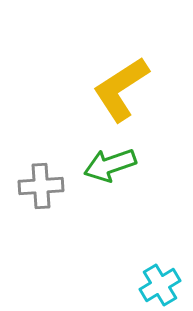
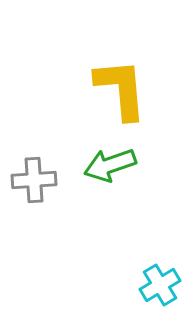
yellow L-shape: rotated 118 degrees clockwise
gray cross: moved 7 px left, 6 px up
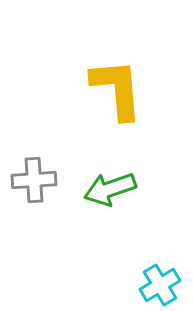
yellow L-shape: moved 4 px left
green arrow: moved 24 px down
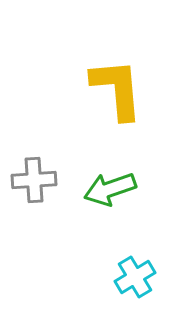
cyan cross: moved 25 px left, 8 px up
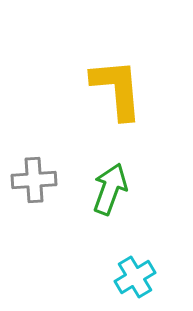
green arrow: rotated 129 degrees clockwise
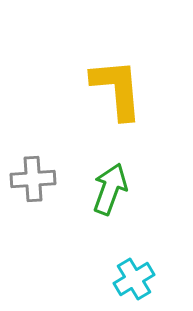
gray cross: moved 1 px left, 1 px up
cyan cross: moved 1 px left, 2 px down
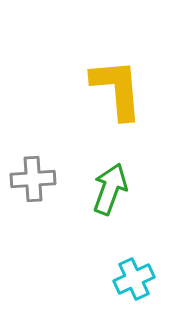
cyan cross: rotated 6 degrees clockwise
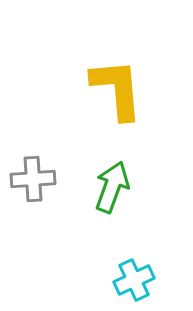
green arrow: moved 2 px right, 2 px up
cyan cross: moved 1 px down
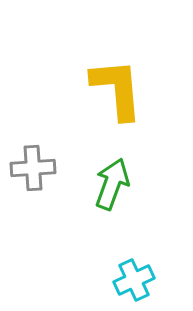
gray cross: moved 11 px up
green arrow: moved 3 px up
